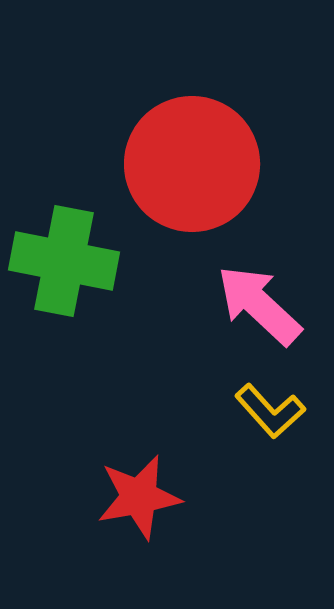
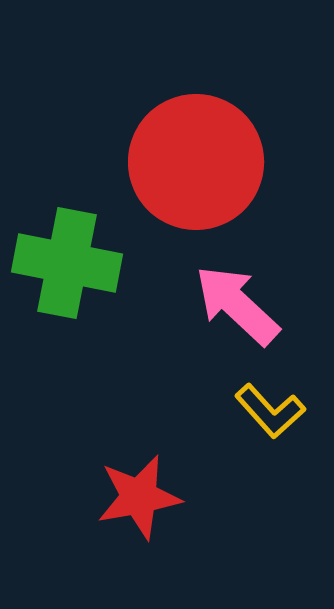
red circle: moved 4 px right, 2 px up
green cross: moved 3 px right, 2 px down
pink arrow: moved 22 px left
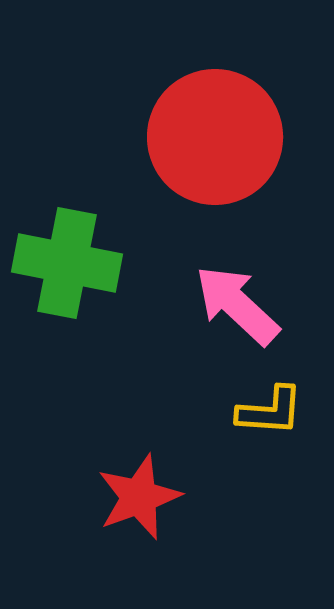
red circle: moved 19 px right, 25 px up
yellow L-shape: rotated 44 degrees counterclockwise
red star: rotated 10 degrees counterclockwise
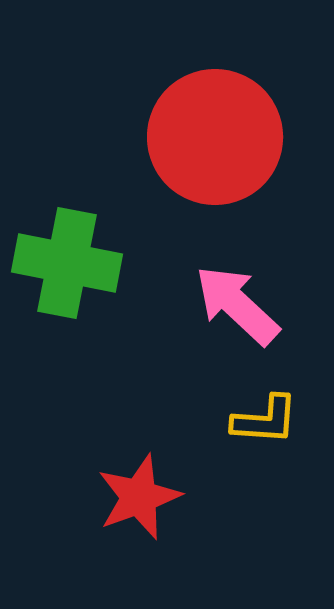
yellow L-shape: moved 5 px left, 9 px down
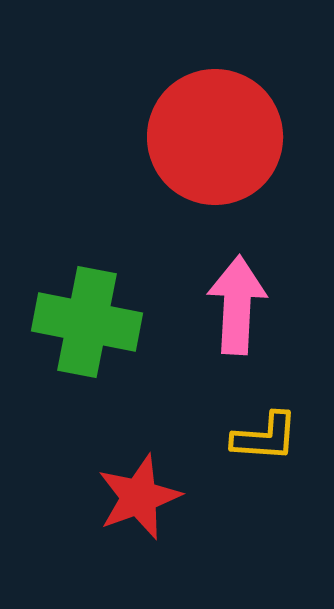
green cross: moved 20 px right, 59 px down
pink arrow: rotated 50 degrees clockwise
yellow L-shape: moved 17 px down
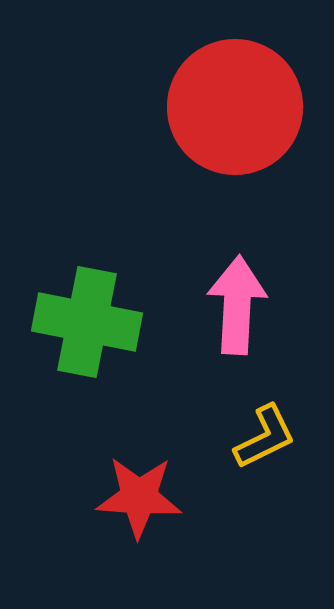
red circle: moved 20 px right, 30 px up
yellow L-shape: rotated 30 degrees counterclockwise
red star: rotated 24 degrees clockwise
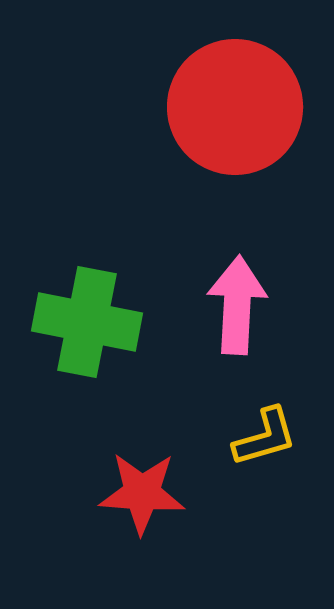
yellow L-shape: rotated 10 degrees clockwise
red star: moved 3 px right, 4 px up
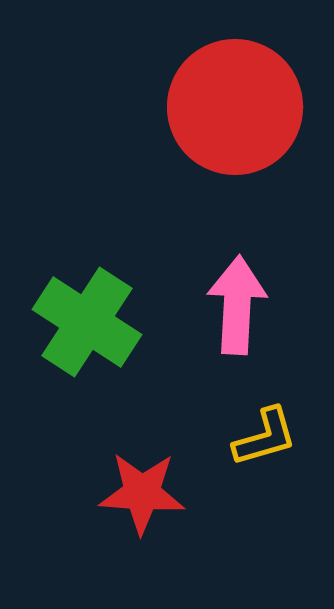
green cross: rotated 22 degrees clockwise
